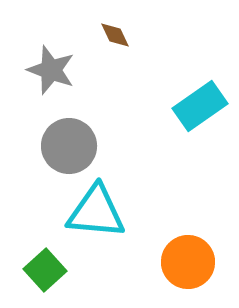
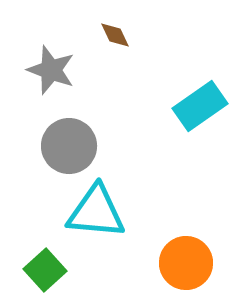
orange circle: moved 2 px left, 1 px down
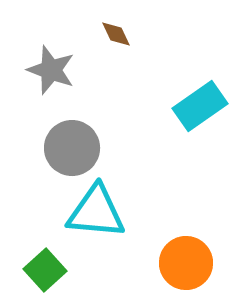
brown diamond: moved 1 px right, 1 px up
gray circle: moved 3 px right, 2 px down
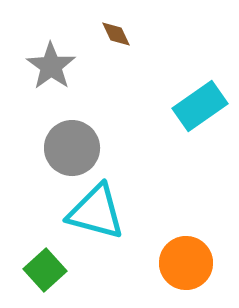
gray star: moved 4 px up; rotated 15 degrees clockwise
cyan triangle: rotated 10 degrees clockwise
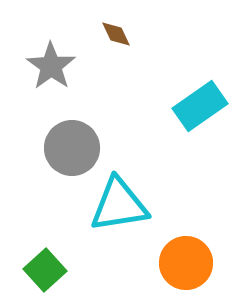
cyan triangle: moved 23 px right, 7 px up; rotated 24 degrees counterclockwise
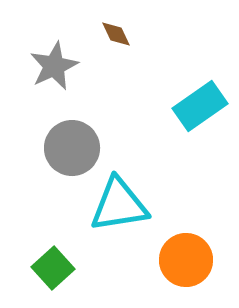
gray star: moved 3 px right; rotated 12 degrees clockwise
orange circle: moved 3 px up
green square: moved 8 px right, 2 px up
